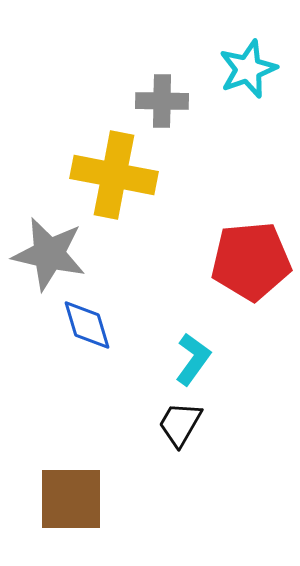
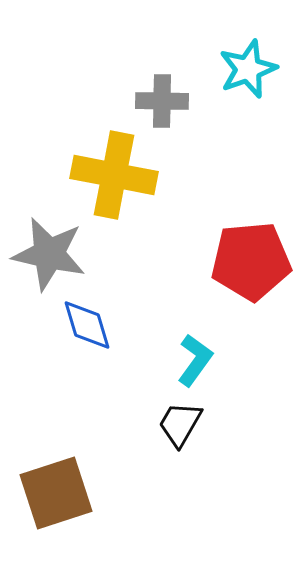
cyan L-shape: moved 2 px right, 1 px down
brown square: moved 15 px left, 6 px up; rotated 18 degrees counterclockwise
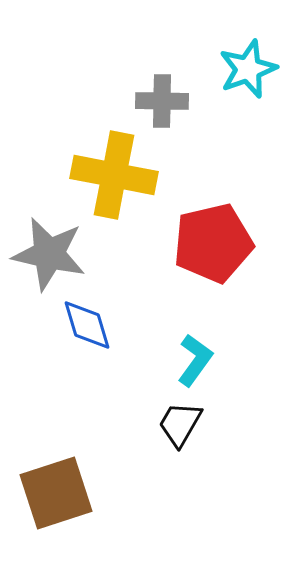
red pentagon: moved 38 px left, 18 px up; rotated 8 degrees counterclockwise
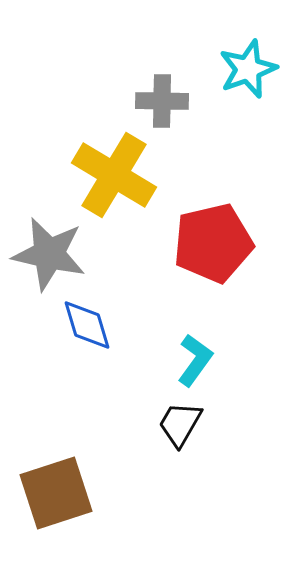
yellow cross: rotated 20 degrees clockwise
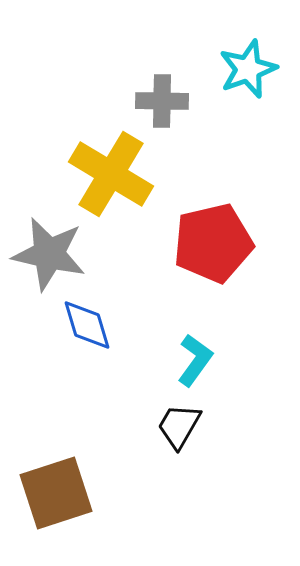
yellow cross: moved 3 px left, 1 px up
black trapezoid: moved 1 px left, 2 px down
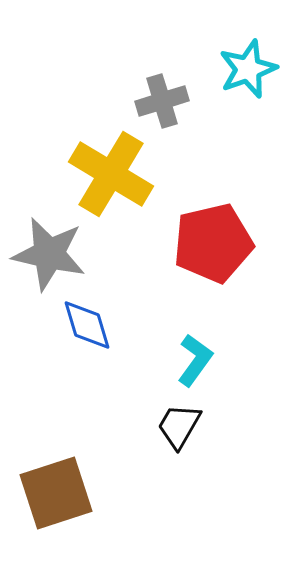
gray cross: rotated 18 degrees counterclockwise
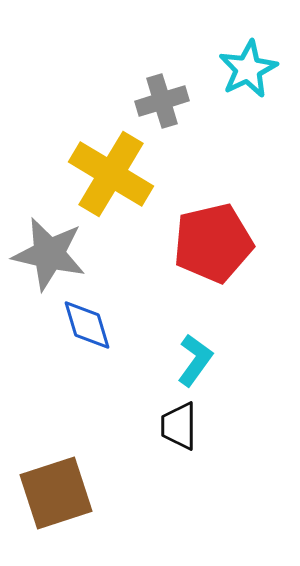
cyan star: rotated 6 degrees counterclockwise
black trapezoid: rotated 30 degrees counterclockwise
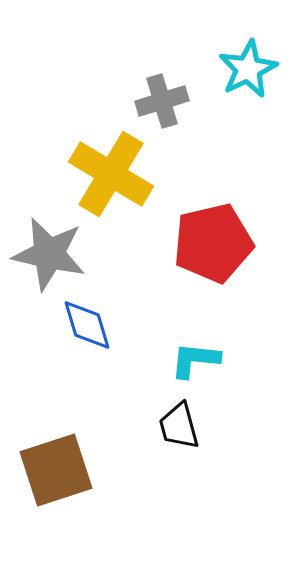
cyan L-shape: rotated 120 degrees counterclockwise
black trapezoid: rotated 15 degrees counterclockwise
brown square: moved 23 px up
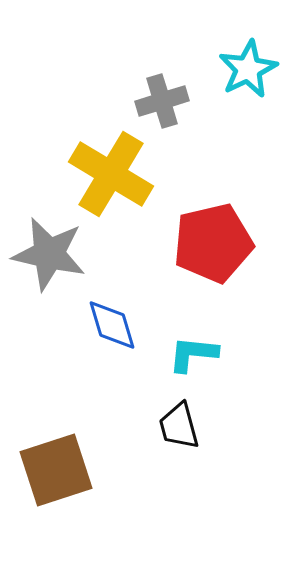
blue diamond: moved 25 px right
cyan L-shape: moved 2 px left, 6 px up
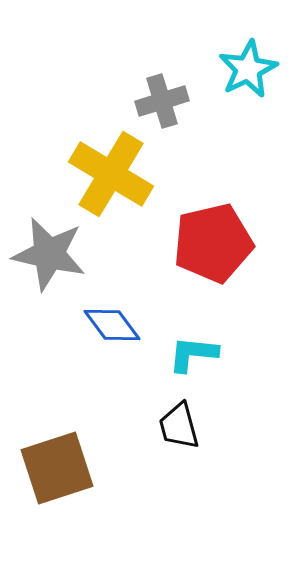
blue diamond: rotated 20 degrees counterclockwise
brown square: moved 1 px right, 2 px up
